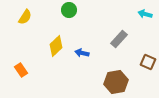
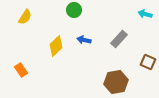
green circle: moved 5 px right
blue arrow: moved 2 px right, 13 px up
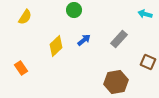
blue arrow: rotated 128 degrees clockwise
orange rectangle: moved 2 px up
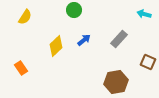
cyan arrow: moved 1 px left
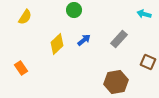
yellow diamond: moved 1 px right, 2 px up
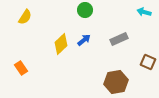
green circle: moved 11 px right
cyan arrow: moved 2 px up
gray rectangle: rotated 24 degrees clockwise
yellow diamond: moved 4 px right
